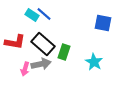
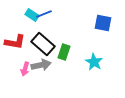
blue line: rotated 63 degrees counterclockwise
gray arrow: moved 1 px down
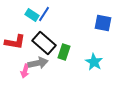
blue line: rotated 35 degrees counterclockwise
black rectangle: moved 1 px right, 1 px up
gray arrow: moved 3 px left, 2 px up
pink arrow: moved 2 px down
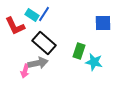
blue square: rotated 12 degrees counterclockwise
red L-shape: moved 16 px up; rotated 55 degrees clockwise
green rectangle: moved 15 px right, 1 px up
cyan star: rotated 18 degrees counterclockwise
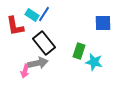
red L-shape: rotated 15 degrees clockwise
black rectangle: rotated 10 degrees clockwise
